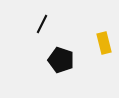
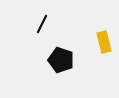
yellow rectangle: moved 1 px up
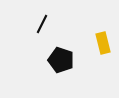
yellow rectangle: moved 1 px left, 1 px down
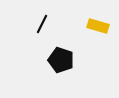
yellow rectangle: moved 5 px left, 17 px up; rotated 60 degrees counterclockwise
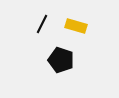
yellow rectangle: moved 22 px left
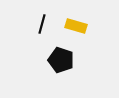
black line: rotated 12 degrees counterclockwise
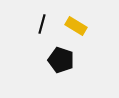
yellow rectangle: rotated 15 degrees clockwise
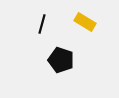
yellow rectangle: moved 9 px right, 4 px up
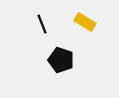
black line: rotated 36 degrees counterclockwise
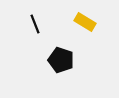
black line: moved 7 px left
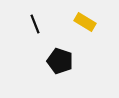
black pentagon: moved 1 px left, 1 px down
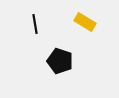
black line: rotated 12 degrees clockwise
